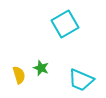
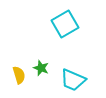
cyan trapezoid: moved 8 px left
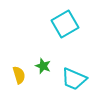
green star: moved 2 px right, 2 px up
cyan trapezoid: moved 1 px right, 1 px up
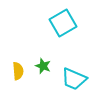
cyan square: moved 2 px left, 1 px up
yellow semicircle: moved 1 px left, 4 px up; rotated 12 degrees clockwise
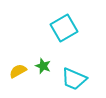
cyan square: moved 1 px right, 5 px down
yellow semicircle: rotated 114 degrees counterclockwise
